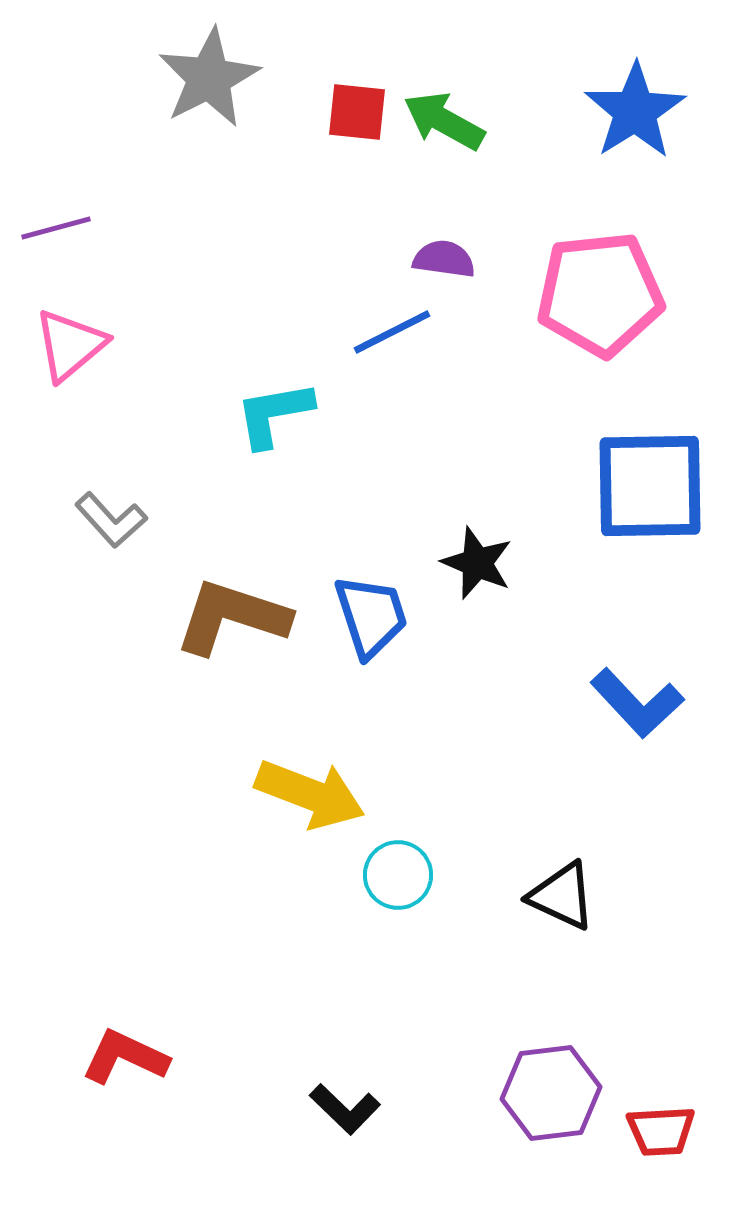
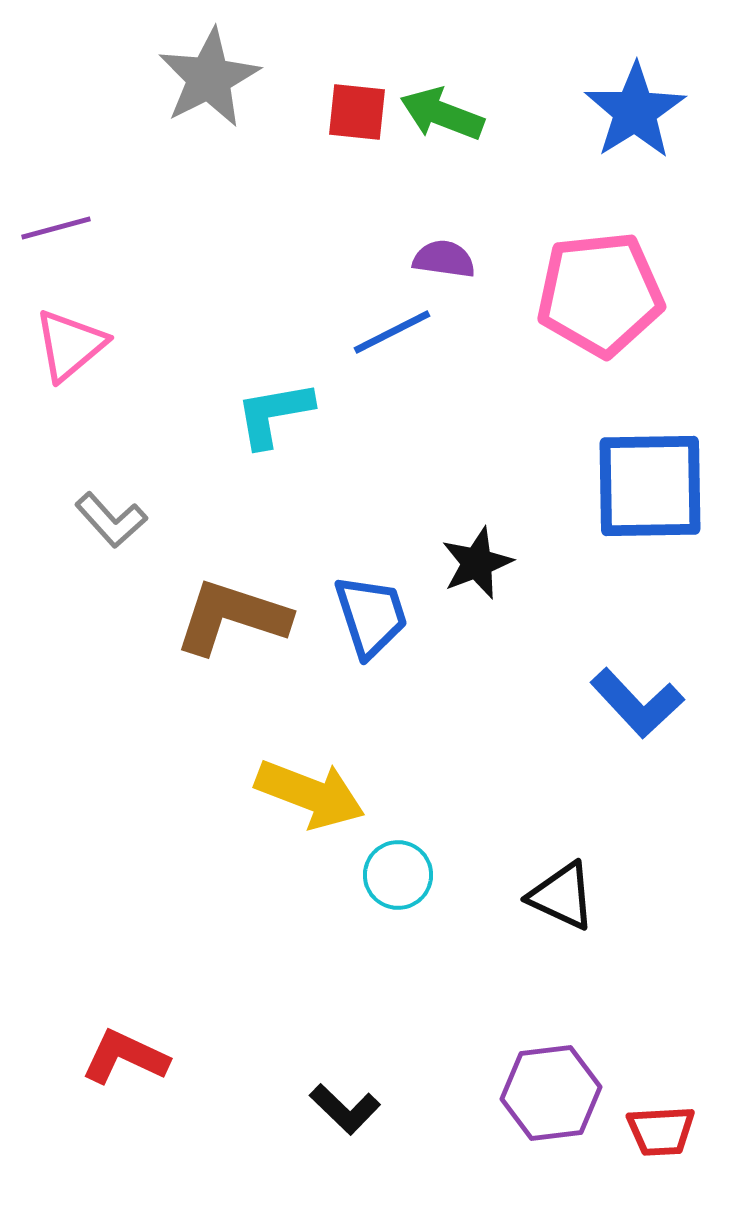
green arrow: moved 2 px left, 7 px up; rotated 8 degrees counterclockwise
black star: rotated 28 degrees clockwise
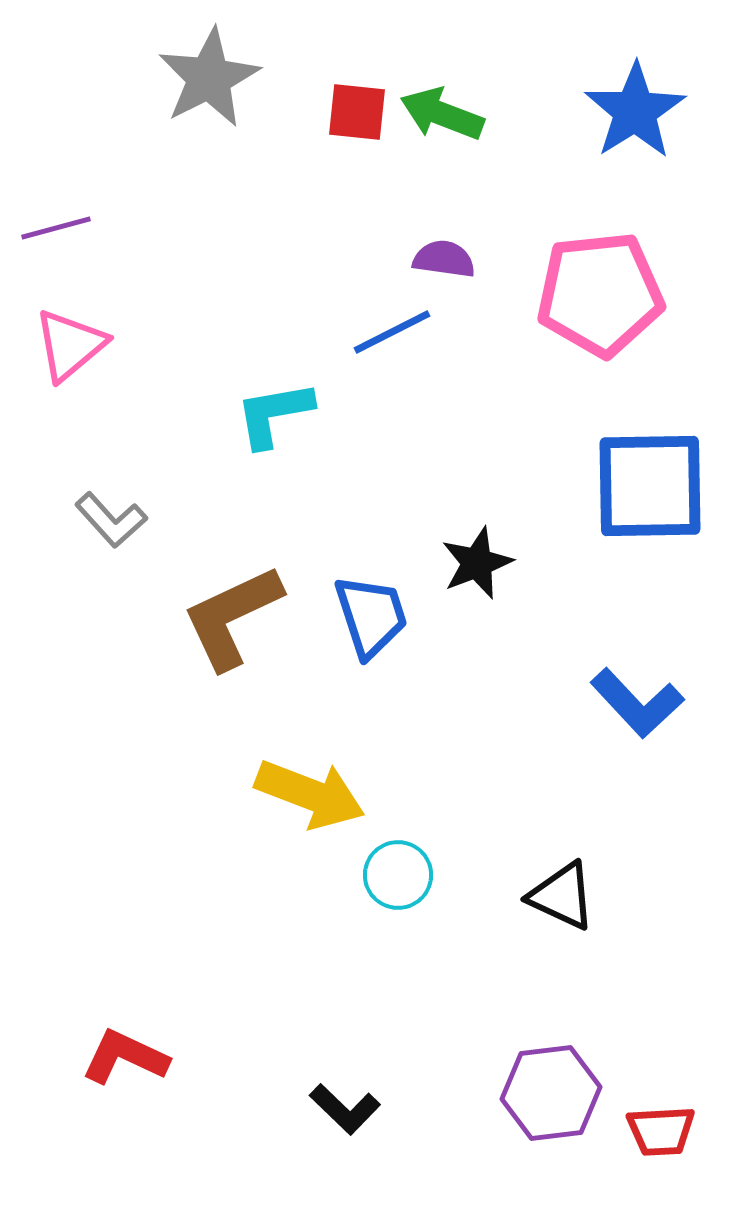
brown L-shape: rotated 43 degrees counterclockwise
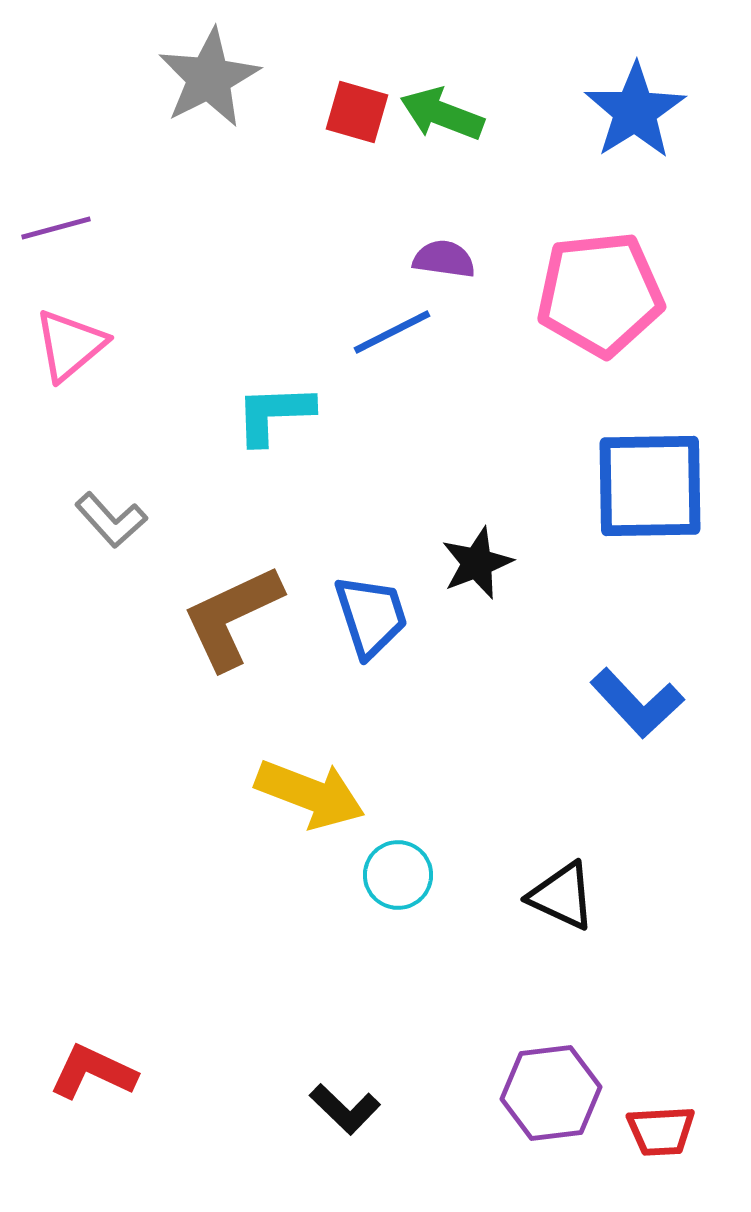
red square: rotated 10 degrees clockwise
cyan L-shape: rotated 8 degrees clockwise
red L-shape: moved 32 px left, 15 px down
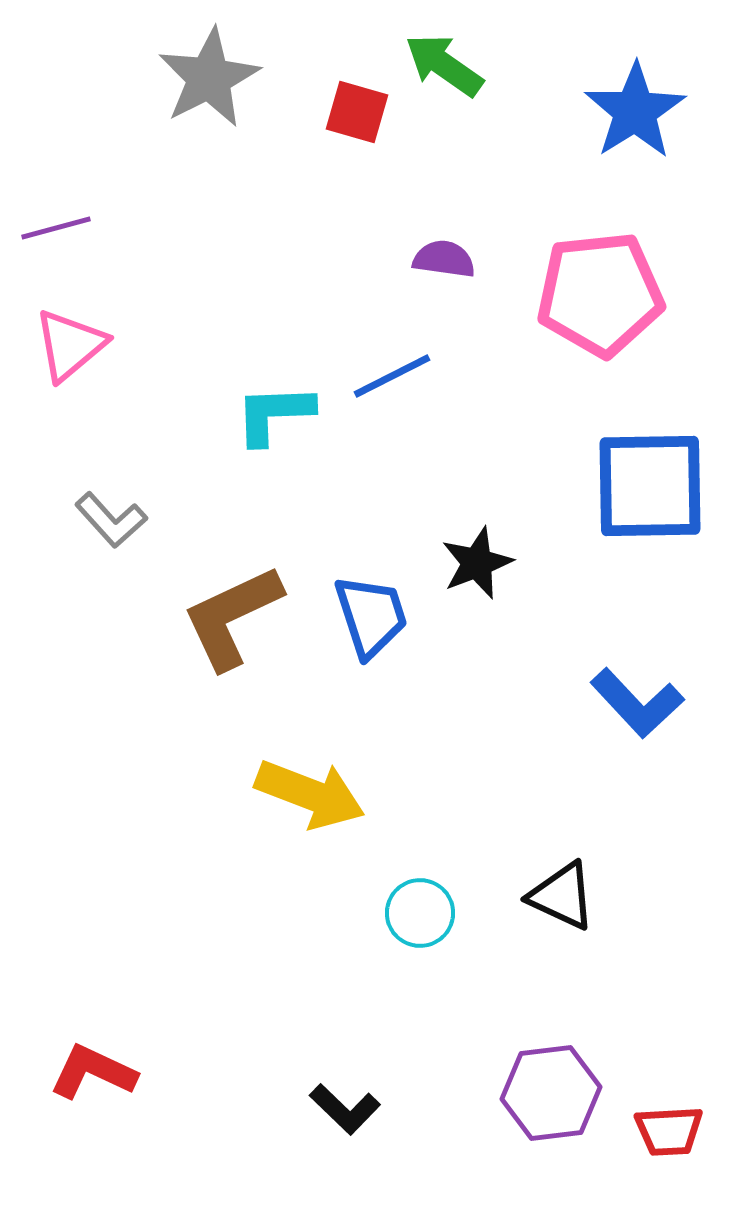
green arrow: moved 2 px right, 49 px up; rotated 14 degrees clockwise
blue line: moved 44 px down
cyan circle: moved 22 px right, 38 px down
red trapezoid: moved 8 px right
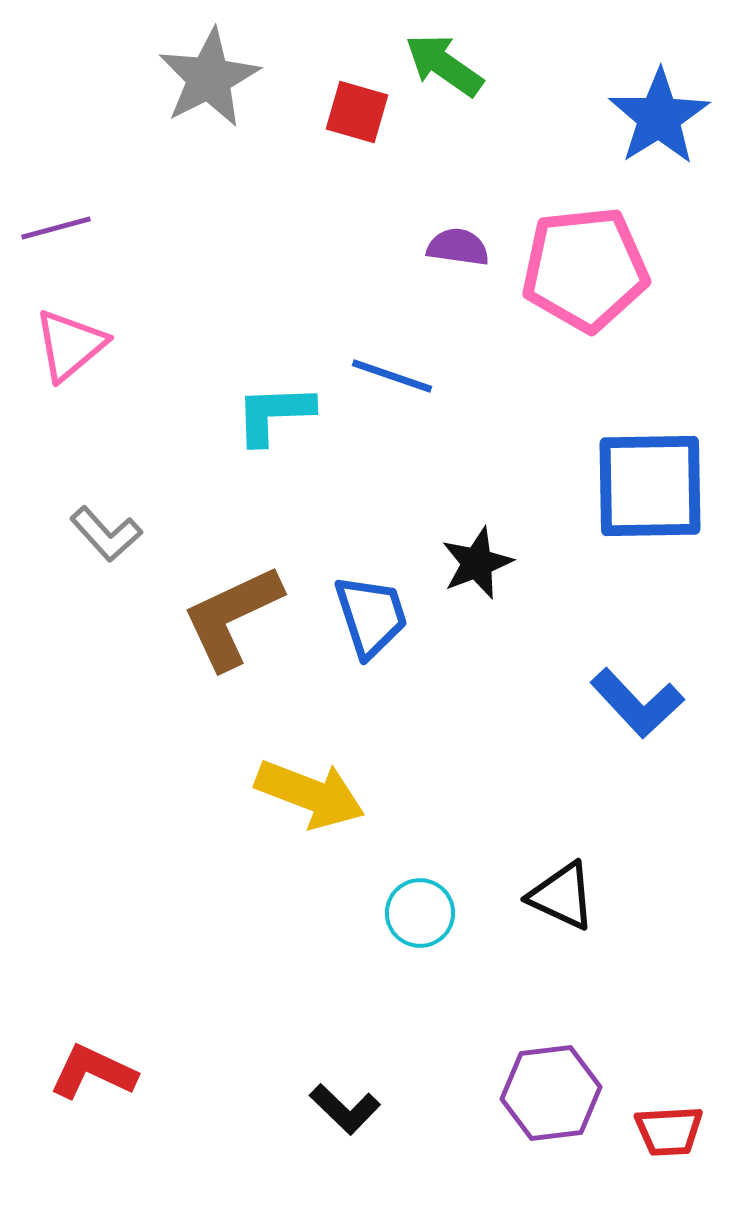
blue star: moved 24 px right, 6 px down
purple semicircle: moved 14 px right, 12 px up
pink pentagon: moved 15 px left, 25 px up
blue line: rotated 46 degrees clockwise
gray L-shape: moved 5 px left, 14 px down
